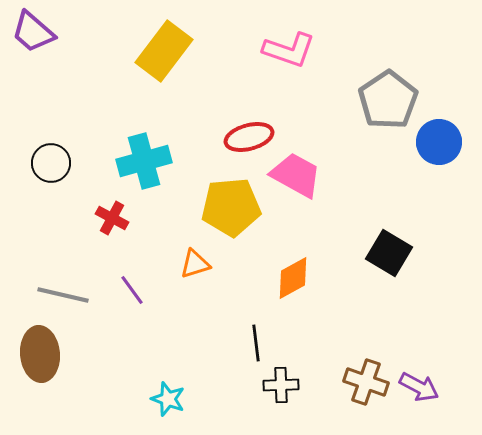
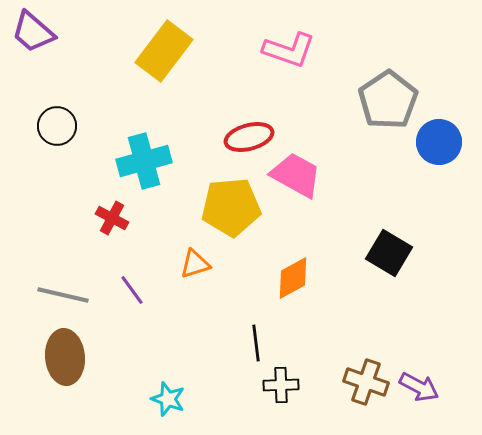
black circle: moved 6 px right, 37 px up
brown ellipse: moved 25 px right, 3 px down
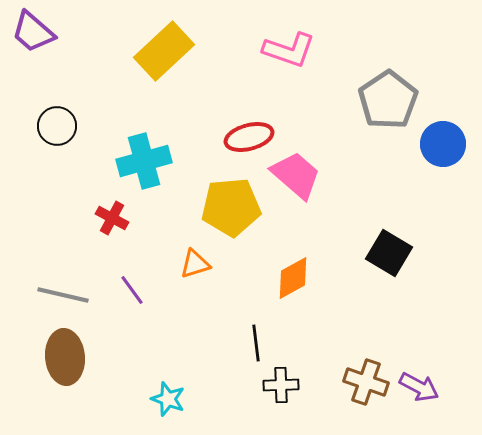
yellow rectangle: rotated 10 degrees clockwise
blue circle: moved 4 px right, 2 px down
pink trapezoid: rotated 12 degrees clockwise
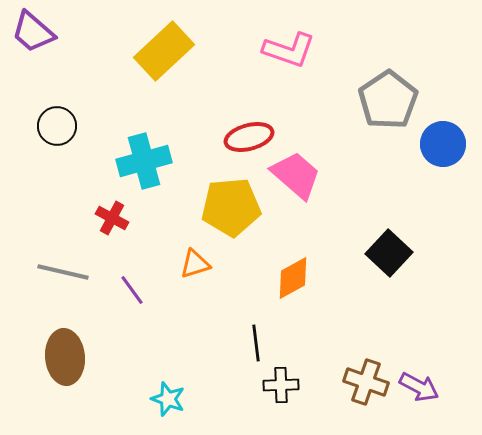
black square: rotated 12 degrees clockwise
gray line: moved 23 px up
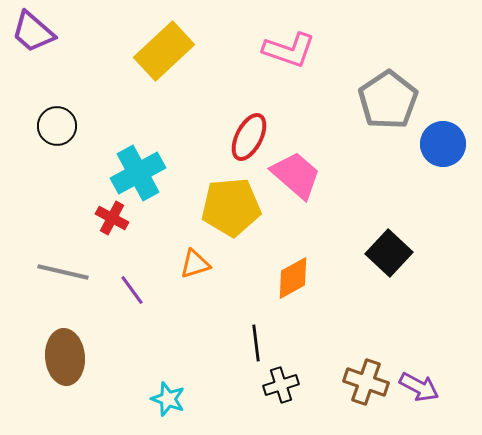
red ellipse: rotated 48 degrees counterclockwise
cyan cross: moved 6 px left, 12 px down; rotated 14 degrees counterclockwise
black cross: rotated 16 degrees counterclockwise
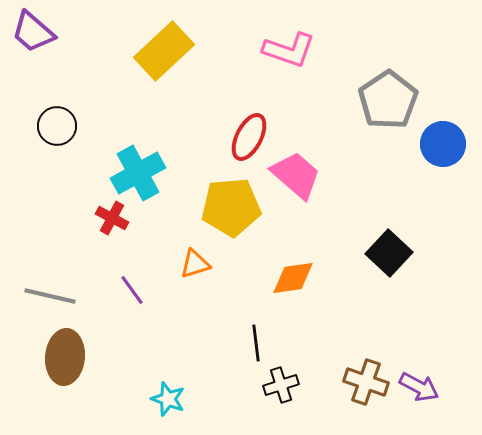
gray line: moved 13 px left, 24 px down
orange diamond: rotated 21 degrees clockwise
brown ellipse: rotated 10 degrees clockwise
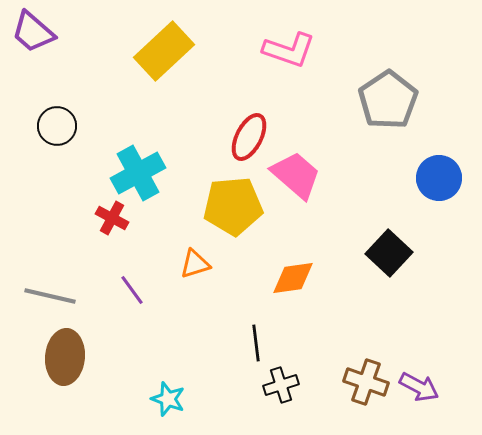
blue circle: moved 4 px left, 34 px down
yellow pentagon: moved 2 px right, 1 px up
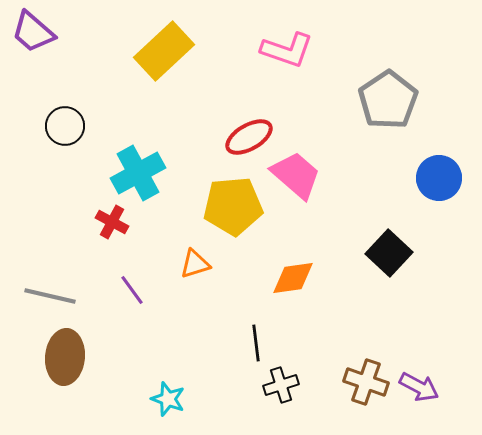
pink L-shape: moved 2 px left
black circle: moved 8 px right
red ellipse: rotated 33 degrees clockwise
red cross: moved 4 px down
